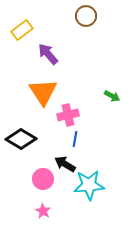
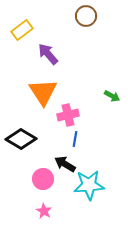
pink star: moved 1 px right
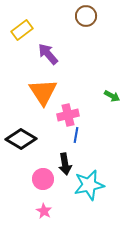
blue line: moved 1 px right, 4 px up
black arrow: rotated 130 degrees counterclockwise
cyan star: rotated 8 degrees counterclockwise
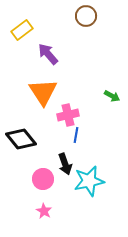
black diamond: rotated 20 degrees clockwise
black arrow: rotated 10 degrees counterclockwise
cyan star: moved 4 px up
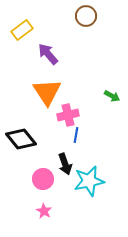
orange triangle: moved 4 px right
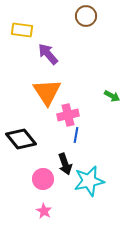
yellow rectangle: rotated 45 degrees clockwise
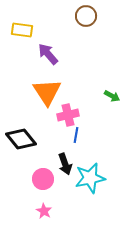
cyan star: moved 1 px right, 3 px up
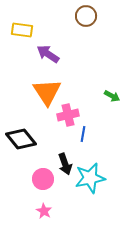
purple arrow: rotated 15 degrees counterclockwise
blue line: moved 7 px right, 1 px up
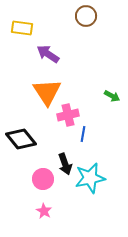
yellow rectangle: moved 2 px up
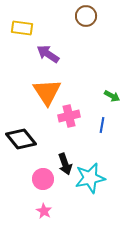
pink cross: moved 1 px right, 1 px down
blue line: moved 19 px right, 9 px up
